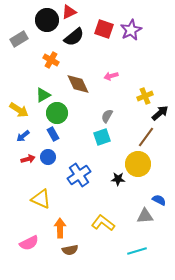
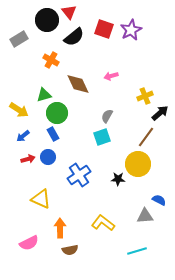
red triangle: rotated 42 degrees counterclockwise
green triangle: moved 1 px right; rotated 14 degrees clockwise
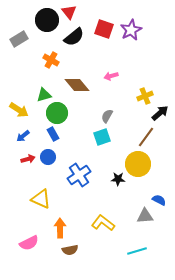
brown diamond: moved 1 px left, 1 px down; rotated 15 degrees counterclockwise
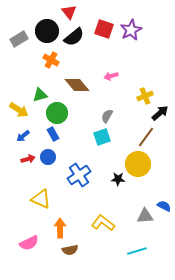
black circle: moved 11 px down
green triangle: moved 4 px left
blue semicircle: moved 5 px right, 6 px down
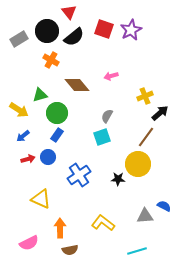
blue rectangle: moved 4 px right, 1 px down; rotated 64 degrees clockwise
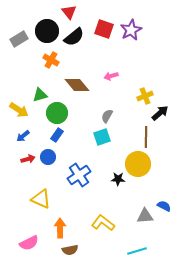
brown line: rotated 35 degrees counterclockwise
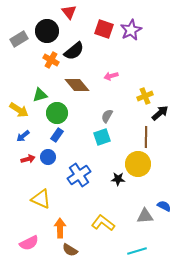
black semicircle: moved 14 px down
brown semicircle: rotated 42 degrees clockwise
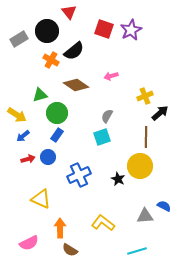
brown diamond: moved 1 px left; rotated 15 degrees counterclockwise
yellow arrow: moved 2 px left, 5 px down
yellow circle: moved 2 px right, 2 px down
blue cross: rotated 10 degrees clockwise
black star: rotated 24 degrees clockwise
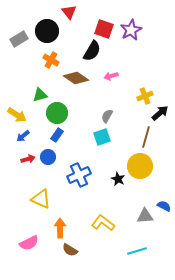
black semicircle: moved 18 px right; rotated 20 degrees counterclockwise
brown diamond: moved 7 px up
brown line: rotated 15 degrees clockwise
